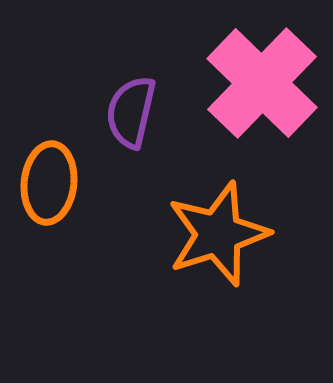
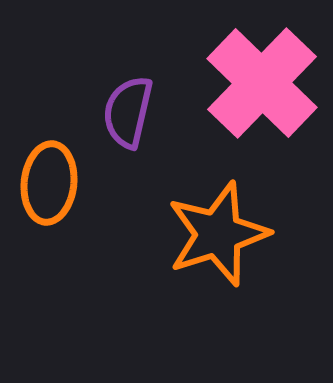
purple semicircle: moved 3 px left
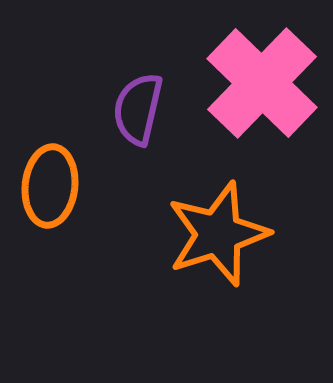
purple semicircle: moved 10 px right, 3 px up
orange ellipse: moved 1 px right, 3 px down
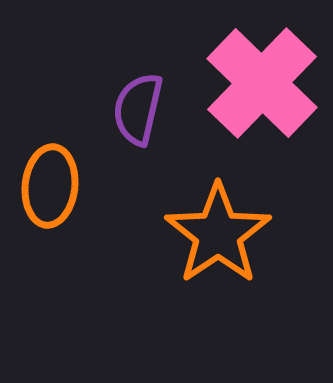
orange star: rotated 16 degrees counterclockwise
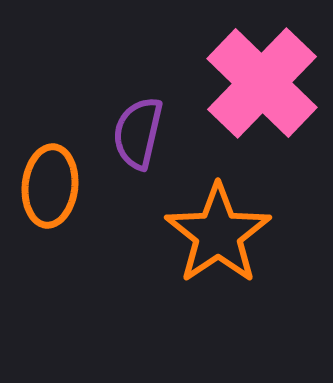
purple semicircle: moved 24 px down
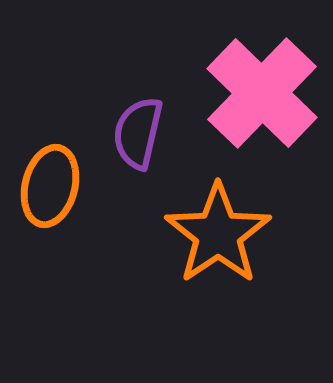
pink cross: moved 10 px down
orange ellipse: rotated 8 degrees clockwise
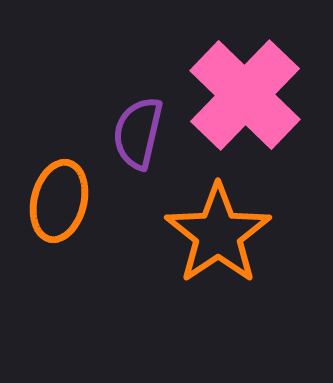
pink cross: moved 17 px left, 2 px down
orange ellipse: moved 9 px right, 15 px down
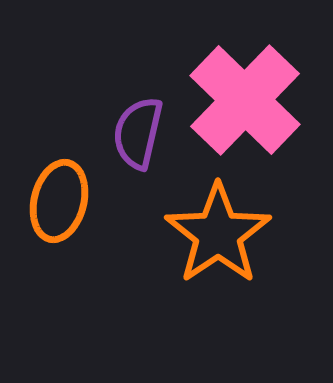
pink cross: moved 5 px down
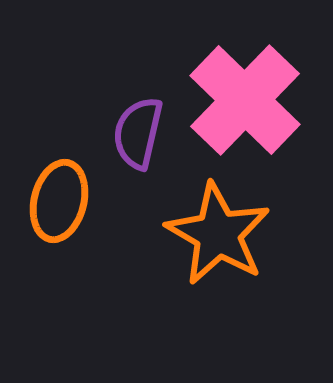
orange star: rotated 8 degrees counterclockwise
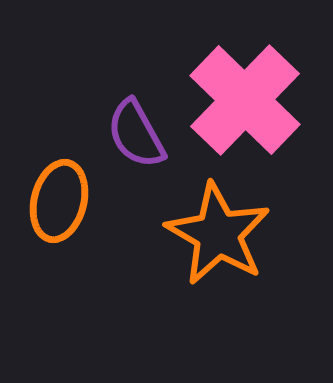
purple semicircle: moved 2 px left, 1 px down; rotated 42 degrees counterclockwise
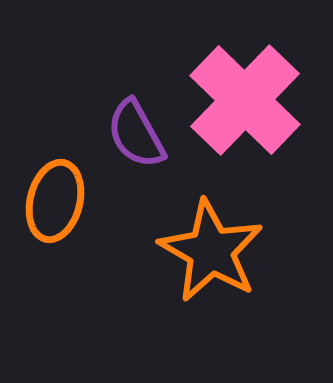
orange ellipse: moved 4 px left
orange star: moved 7 px left, 17 px down
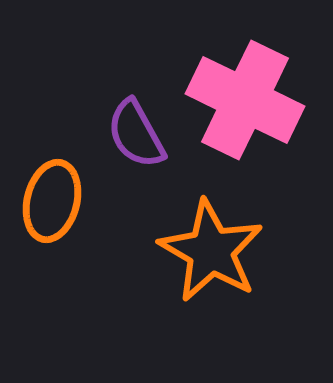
pink cross: rotated 18 degrees counterclockwise
orange ellipse: moved 3 px left
